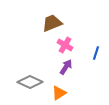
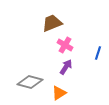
blue line: moved 2 px right
gray diamond: rotated 10 degrees counterclockwise
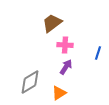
brown trapezoid: rotated 15 degrees counterclockwise
pink cross: rotated 28 degrees counterclockwise
gray diamond: rotated 45 degrees counterclockwise
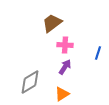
purple arrow: moved 1 px left
orange triangle: moved 3 px right, 1 px down
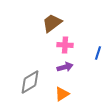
purple arrow: rotated 42 degrees clockwise
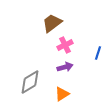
pink cross: rotated 28 degrees counterclockwise
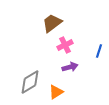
blue line: moved 1 px right, 2 px up
purple arrow: moved 5 px right
orange triangle: moved 6 px left, 2 px up
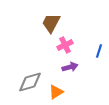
brown trapezoid: moved 1 px left; rotated 25 degrees counterclockwise
gray diamond: rotated 15 degrees clockwise
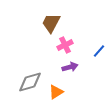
blue line: rotated 24 degrees clockwise
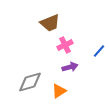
brown trapezoid: moved 1 px left; rotated 140 degrees counterclockwise
orange triangle: moved 3 px right, 1 px up
